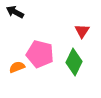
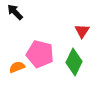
black arrow: rotated 18 degrees clockwise
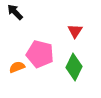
red triangle: moved 7 px left
green diamond: moved 5 px down
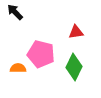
red triangle: moved 1 px right, 1 px down; rotated 49 degrees clockwise
pink pentagon: moved 1 px right
orange semicircle: moved 1 px right, 1 px down; rotated 21 degrees clockwise
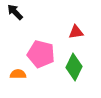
orange semicircle: moved 6 px down
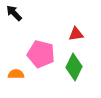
black arrow: moved 1 px left, 1 px down
red triangle: moved 2 px down
orange semicircle: moved 2 px left
